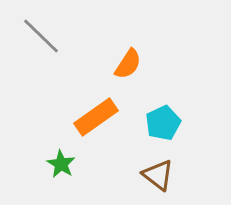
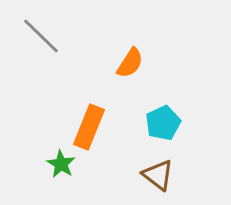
orange semicircle: moved 2 px right, 1 px up
orange rectangle: moved 7 px left, 10 px down; rotated 33 degrees counterclockwise
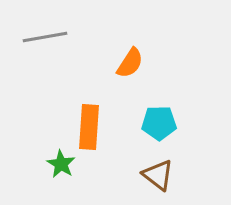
gray line: moved 4 px right, 1 px down; rotated 54 degrees counterclockwise
cyan pentagon: moved 4 px left; rotated 24 degrees clockwise
orange rectangle: rotated 18 degrees counterclockwise
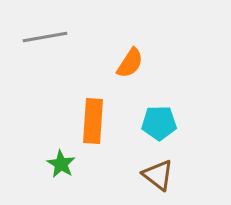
orange rectangle: moved 4 px right, 6 px up
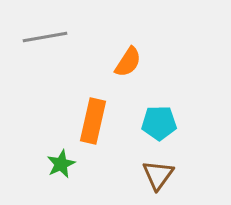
orange semicircle: moved 2 px left, 1 px up
orange rectangle: rotated 9 degrees clockwise
green star: rotated 16 degrees clockwise
brown triangle: rotated 28 degrees clockwise
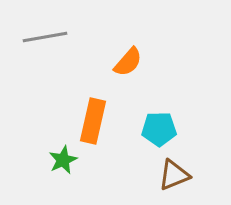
orange semicircle: rotated 8 degrees clockwise
cyan pentagon: moved 6 px down
green star: moved 2 px right, 4 px up
brown triangle: moved 16 px right; rotated 32 degrees clockwise
